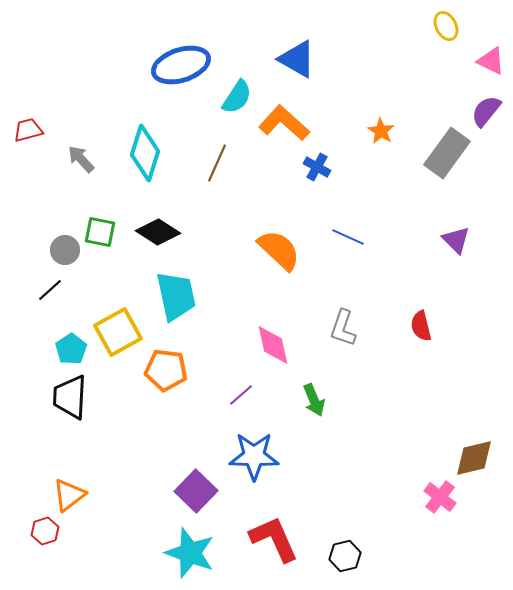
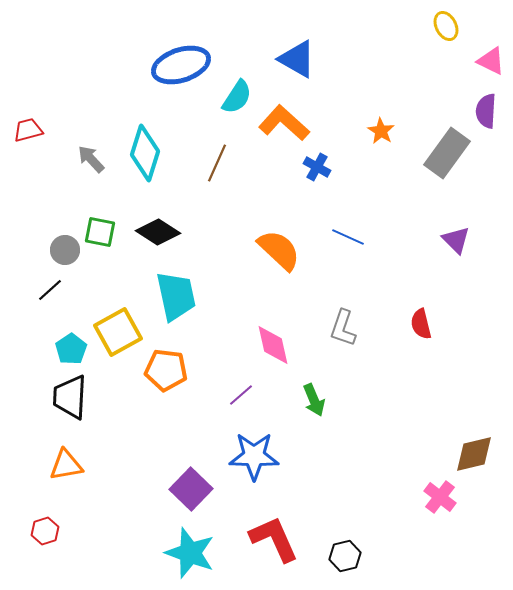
purple semicircle: rotated 36 degrees counterclockwise
gray arrow: moved 10 px right
red semicircle: moved 2 px up
brown diamond: moved 4 px up
purple square: moved 5 px left, 2 px up
orange triangle: moved 3 px left, 30 px up; rotated 27 degrees clockwise
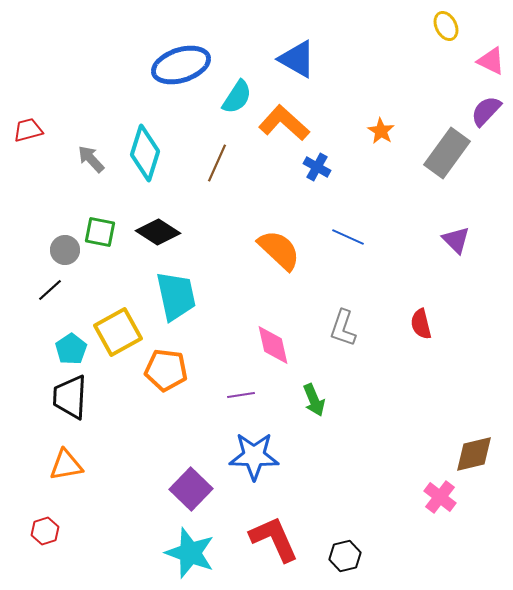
purple semicircle: rotated 40 degrees clockwise
purple line: rotated 32 degrees clockwise
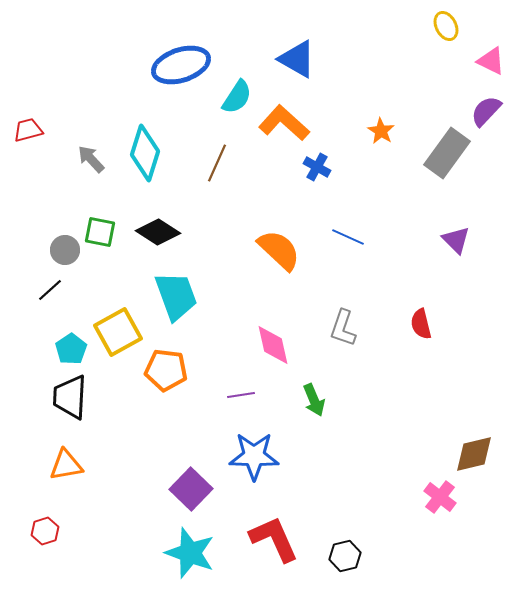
cyan trapezoid: rotated 8 degrees counterclockwise
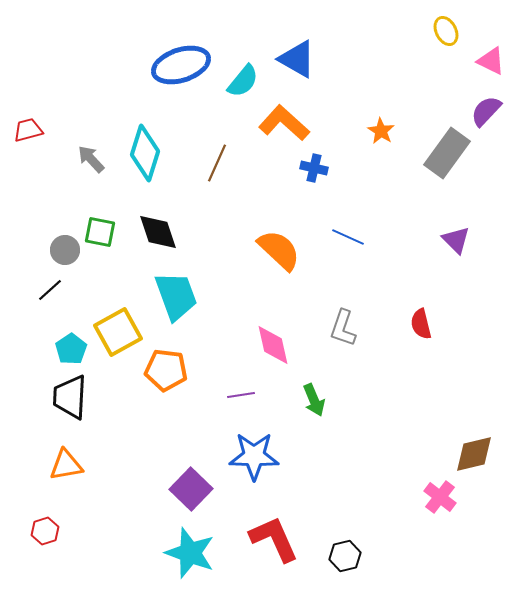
yellow ellipse: moved 5 px down
cyan semicircle: moved 6 px right, 16 px up; rotated 6 degrees clockwise
blue cross: moved 3 px left, 1 px down; rotated 16 degrees counterclockwise
black diamond: rotated 39 degrees clockwise
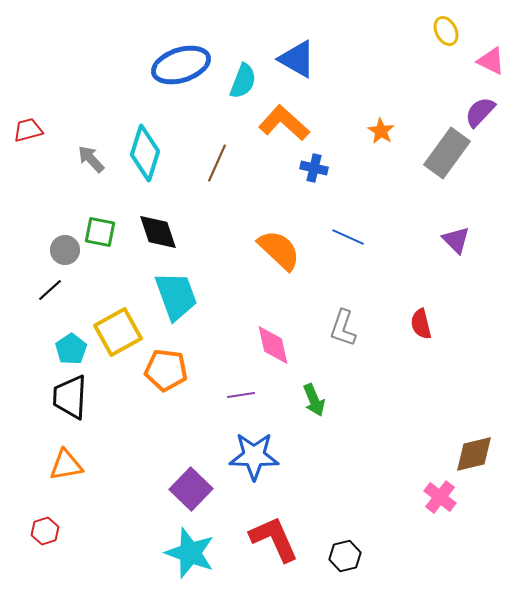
cyan semicircle: rotated 18 degrees counterclockwise
purple semicircle: moved 6 px left, 1 px down
